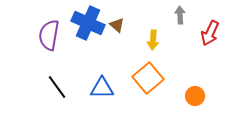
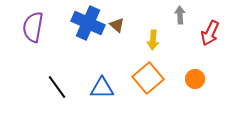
purple semicircle: moved 16 px left, 8 px up
orange circle: moved 17 px up
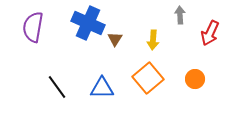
brown triangle: moved 2 px left, 14 px down; rotated 21 degrees clockwise
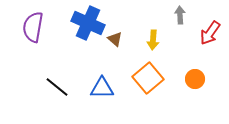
red arrow: rotated 10 degrees clockwise
brown triangle: rotated 21 degrees counterclockwise
black line: rotated 15 degrees counterclockwise
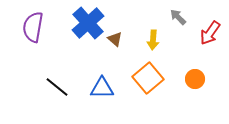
gray arrow: moved 2 px left, 2 px down; rotated 42 degrees counterclockwise
blue cross: rotated 24 degrees clockwise
